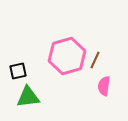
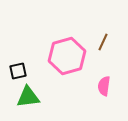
brown line: moved 8 px right, 18 px up
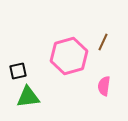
pink hexagon: moved 2 px right
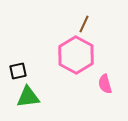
brown line: moved 19 px left, 18 px up
pink hexagon: moved 7 px right, 1 px up; rotated 15 degrees counterclockwise
pink semicircle: moved 1 px right, 2 px up; rotated 24 degrees counterclockwise
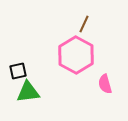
green triangle: moved 5 px up
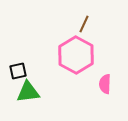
pink semicircle: rotated 18 degrees clockwise
